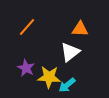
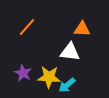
orange triangle: moved 2 px right
white triangle: rotated 45 degrees clockwise
purple star: moved 3 px left, 5 px down
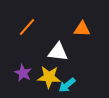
white triangle: moved 12 px left
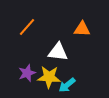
purple star: moved 4 px right; rotated 24 degrees clockwise
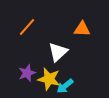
white triangle: rotated 50 degrees counterclockwise
yellow star: moved 2 px down; rotated 10 degrees clockwise
cyan arrow: moved 2 px left, 1 px down
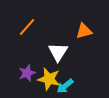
orange triangle: moved 2 px right, 2 px down; rotated 18 degrees counterclockwise
white triangle: rotated 15 degrees counterclockwise
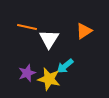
orange line: rotated 60 degrees clockwise
orange triangle: rotated 18 degrees counterclockwise
white triangle: moved 9 px left, 13 px up
cyan arrow: moved 20 px up
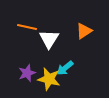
cyan arrow: moved 2 px down
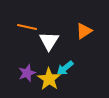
white triangle: moved 2 px down
yellow star: rotated 20 degrees clockwise
